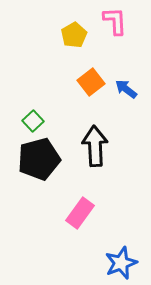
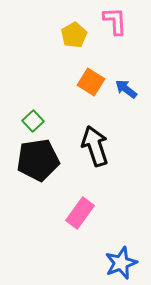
orange square: rotated 20 degrees counterclockwise
black arrow: rotated 15 degrees counterclockwise
black pentagon: moved 1 px left, 1 px down; rotated 6 degrees clockwise
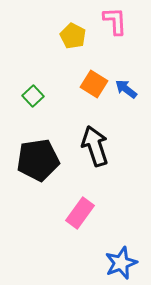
yellow pentagon: moved 1 px left, 1 px down; rotated 15 degrees counterclockwise
orange square: moved 3 px right, 2 px down
green square: moved 25 px up
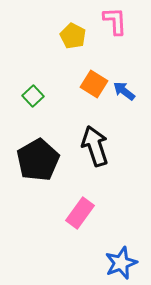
blue arrow: moved 2 px left, 2 px down
black pentagon: rotated 21 degrees counterclockwise
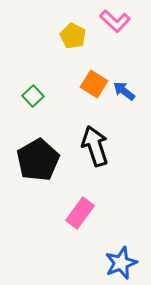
pink L-shape: rotated 136 degrees clockwise
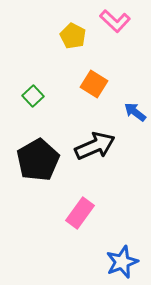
blue arrow: moved 11 px right, 21 px down
black arrow: rotated 84 degrees clockwise
blue star: moved 1 px right, 1 px up
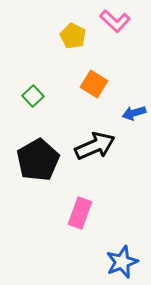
blue arrow: moved 1 px left, 1 px down; rotated 55 degrees counterclockwise
pink rectangle: rotated 16 degrees counterclockwise
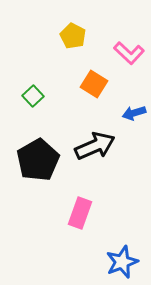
pink L-shape: moved 14 px right, 32 px down
